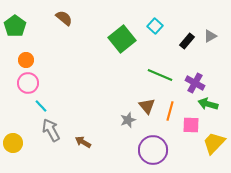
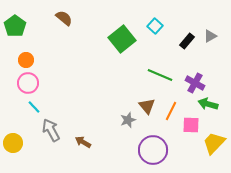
cyan line: moved 7 px left, 1 px down
orange line: moved 1 px right; rotated 12 degrees clockwise
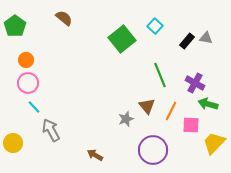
gray triangle: moved 4 px left, 2 px down; rotated 40 degrees clockwise
green line: rotated 45 degrees clockwise
gray star: moved 2 px left, 1 px up
brown arrow: moved 12 px right, 13 px down
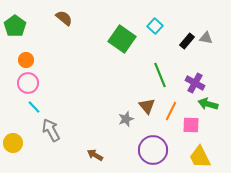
green square: rotated 16 degrees counterclockwise
yellow trapezoid: moved 14 px left, 14 px down; rotated 70 degrees counterclockwise
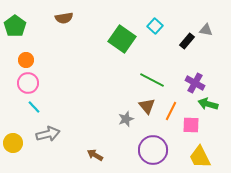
brown semicircle: rotated 132 degrees clockwise
gray triangle: moved 8 px up
green line: moved 8 px left, 5 px down; rotated 40 degrees counterclockwise
gray arrow: moved 3 px left, 4 px down; rotated 105 degrees clockwise
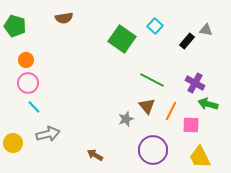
green pentagon: rotated 20 degrees counterclockwise
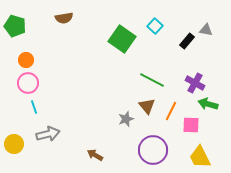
cyan line: rotated 24 degrees clockwise
yellow circle: moved 1 px right, 1 px down
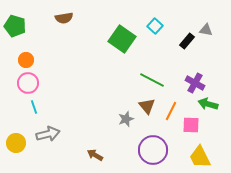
yellow circle: moved 2 px right, 1 px up
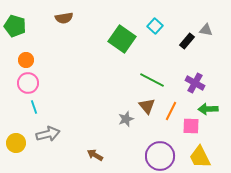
green arrow: moved 5 px down; rotated 18 degrees counterclockwise
pink square: moved 1 px down
purple circle: moved 7 px right, 6 px down
